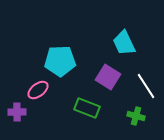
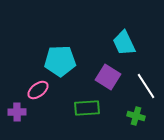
green rectangle: rotated 25 degrees counterclockwise
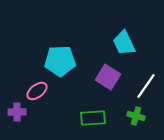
white line: rotated 68 degrees clockwise
pink ellipse: moved 1 px left, 1 px down
green rectangle: moved 6 px right, 10 px down
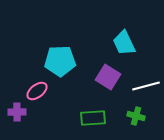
white line: rotated 40 degrees clockwise
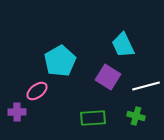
cyan trapezoid: moved 1 px left, 2 px down
cyan pentagon: rotated 28 degrees counterclockwise
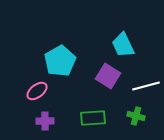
purple square: moved 1 px up
purple cross: moved 28 px right, 9 px down
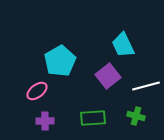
purple square: rotated 20 degrees clockwise
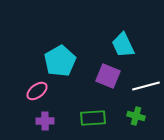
purple square: rotated 30 degrees counterclockwise
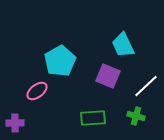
white line: rotated 28 degrees counterclockwise
purple cross: moved 30 px left, 2 px down
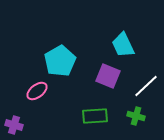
green rectangle: moved 2 px right, 2 px up
purple cross: moved 1 px left, 2 px down; rotated 18 degrees clockwise
